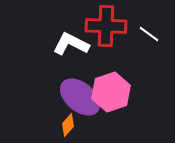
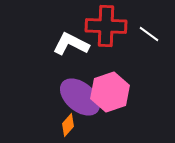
pink hexagon: moved 1 px left
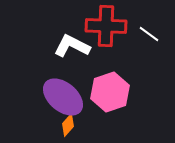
white L-shape: moved 1 px right, 2 px down
purple ellipse: moved 17 px left
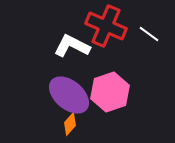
red cross: rotated 21 degrees clockwise
purple ellipse: moved 6 px right, 2 px up
orange diamond: moved 2 px right, 1 px up
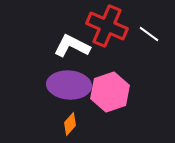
red cross: moved 1 px right
purple ellipse: moved 10 px up; rotated 36 degrees counterclockwise
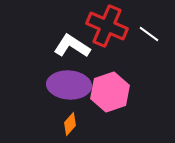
white L-shape: rotated 6 degrees clockwise
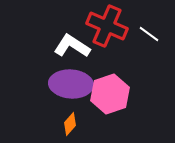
purple ellipse: moved 2 px right, 1 px up
pink hexagon: moved 2 px down
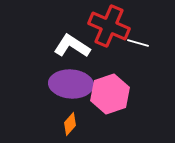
red cross: moved 2 px right
white line: moved 11 px left, 9 px down; rotated 20 degrees counterclockwise
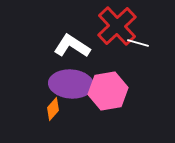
red cross: moved 8 px right; rotated 24 degrees clockwise
pink hexagon: moved 2 px left, 3 px up; rotated 9 degrees clockwise
orange diamond: moved 17 px left, 15 px up
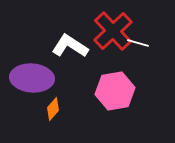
red cross: moved 4 px left, 5 px down
white L-shape: moved 2 px left
purple ellipse: moved 39 px left, 6 px up
pink hexagon: moved 7 px right
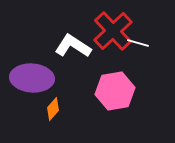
white L-shape: moved 3 px right
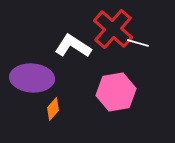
red cross: moved 2 px up; rotated 6 degrees counterclockwise
pink hexagon: moved 1 px right, 1 px down
